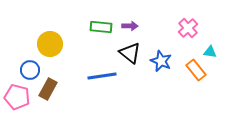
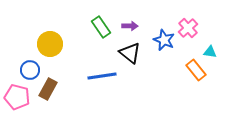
green rectangle: rotated 50 degrees clockwise
blue star: moved 3 px right, 21 px up
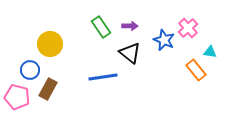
blue line: moved 1 px right, 1 px down
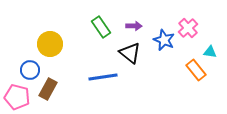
purple arrow: moved 4 px right
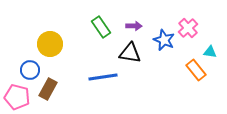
black triangle: rotated 30 degrees counterclockwise
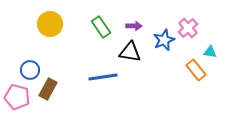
blue star: rotated 25 degrees clockwise
yellow circle: moved 20 px up
black triangle: moved 1 px up
